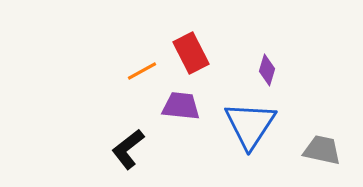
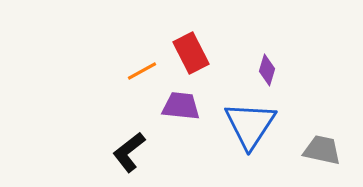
black L-shape: moved 1 px right, 3 px down
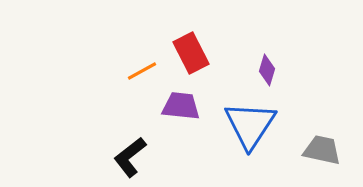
black L-shape: moved 1 px right, 5 px down
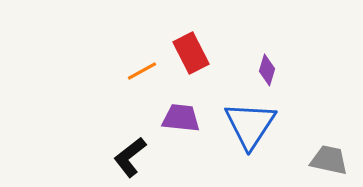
purple trapezoid: moved 12 px down
gray trapezoid: moved 7 px right, 10 px down
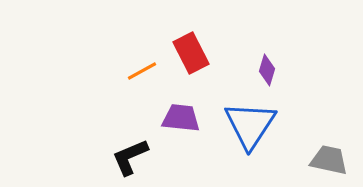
black L-shape: rotated 15 degrees clockwise
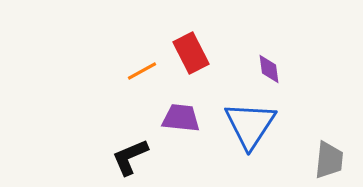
purple diamond: moved 2 px right, 1 px up; rotated 24 degrees counterclockwise
gray trapezoid: rotated 84 degrees clockwise
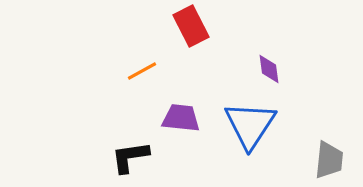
red rectangle: moved 27 px up
black L-shape: rotated 15 degrees clockwise
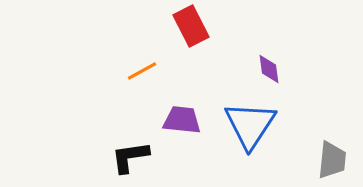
purple trapezoid: moved 1 px right, 2 px down
gray trapezoid: moved 3 px right
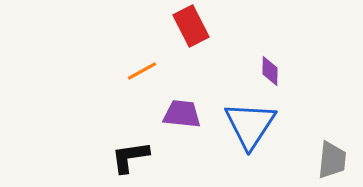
purple diamond: moved 1 px right, 2 px down; rotated 8 degrees clockwise
purple trapezoid: moved 6 px up
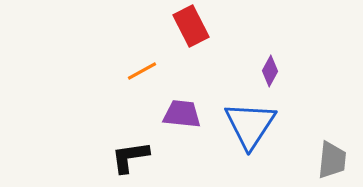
purple diamond: rotated 28 degrees clockwise
